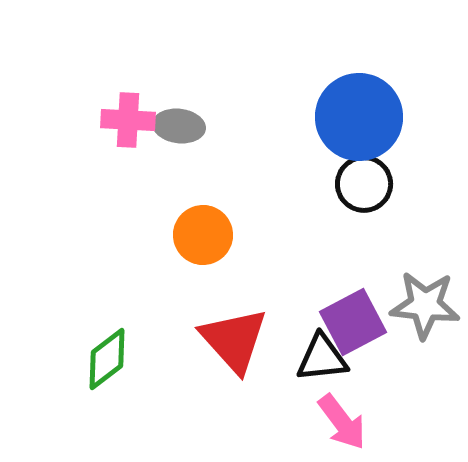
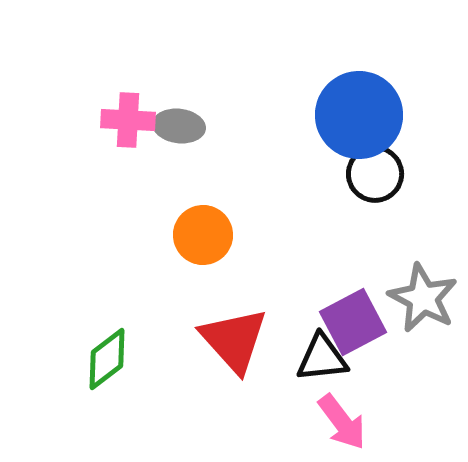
blue circle: moved 2 px up
black circle: moved 11 px right, 10 px up
gray star: moved 2 px left, 7 px up; rotated 22 degrees clockwise
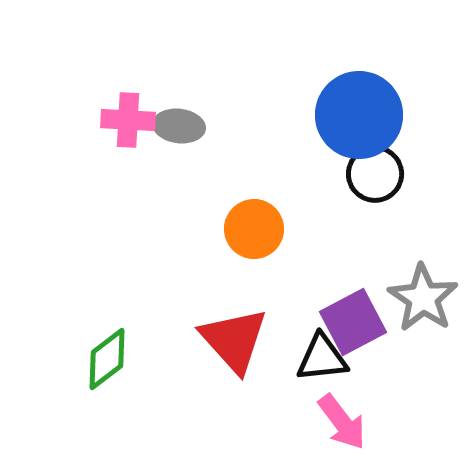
orange circle: moved 51 px right, 6 px up
gray star: rotated 6 degrees clockwise
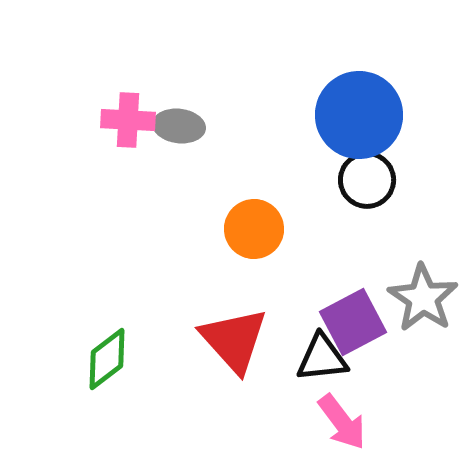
black circle: moved 8 px left, 6 px down
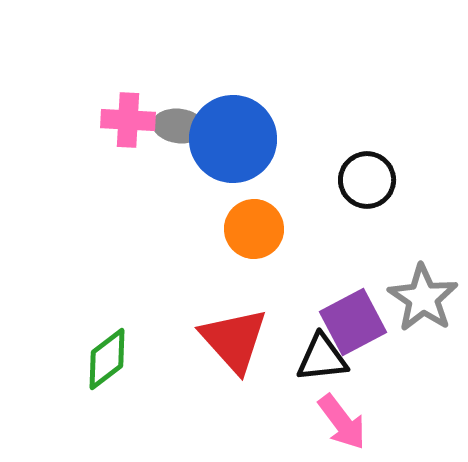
blue circle: moved 126 px left, 24 px down
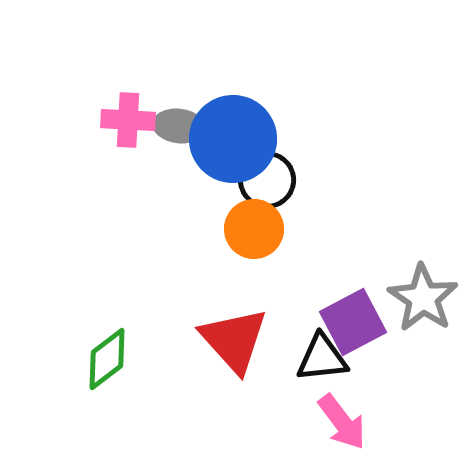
black circle: moved 100 px left
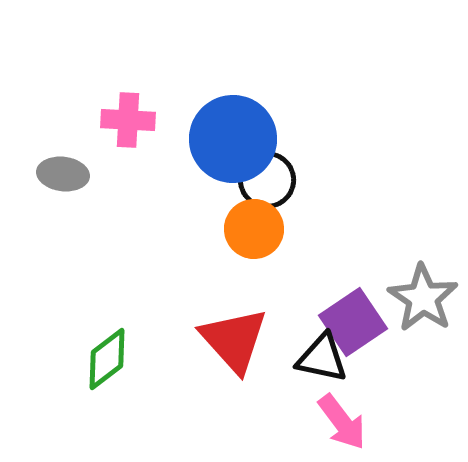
gray ellipse: moved 116 px left, 48 px down
purple square: rotated 6 degrees counterclockwise
black triangle: rotated 18 degrees clockwise
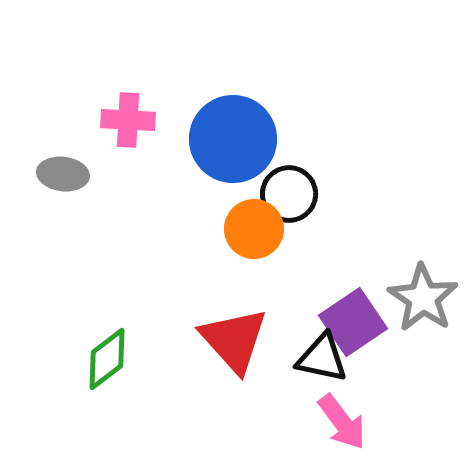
black circle: moved 22 px right, 14 px down
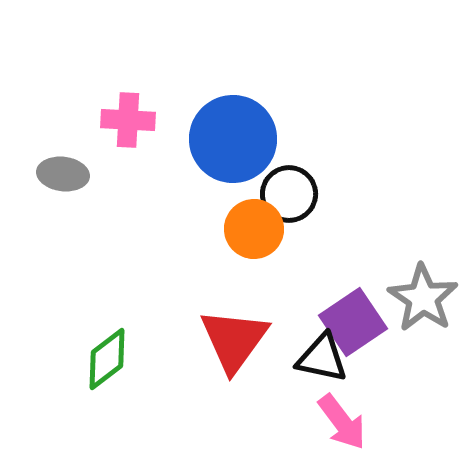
red triangle: rotated 18 degrees clockwise
